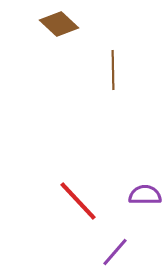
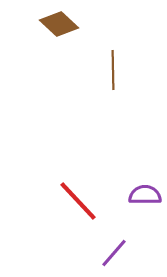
purple line: moved 1 px left, 1 px down
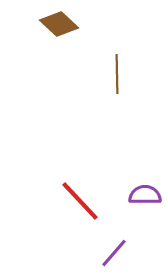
brown line: moved 4 px right, 4 px down
red line: moved 2 px right
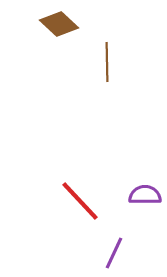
brown line: moved 10 px left, 12 px up
purple line: rotated 16 degrees counterclockwise
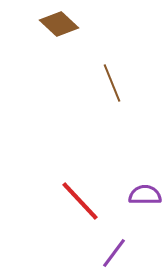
brown line: moved 5 px right, 21 px down; rotated 21 degrees counterclockwise
purple line: rotated 12 degrees clockwise
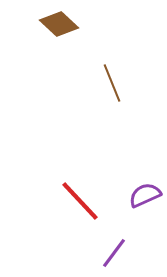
purple semicircle: rotated 24 degrees counterclockwise
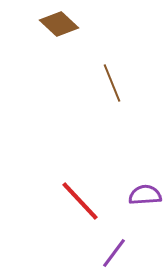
purple semicircle: rotated 20 degrees clockwise
